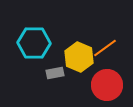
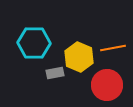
orange line: moved 8 px right; rotated 25 degrees clockwise
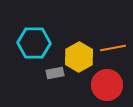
yellow hexagon: rotated 8 degrees clockwise
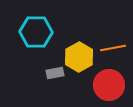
cyan hexagon: moved 2 px right, 11 px up
red circle: moved 2 px right
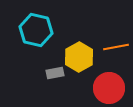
cyan hexagon: moved 2 px up; rotated 12 degrees clockwise
orange line: moved 3 px right, 1 px up
red circle: moved 3 px down
